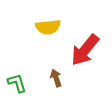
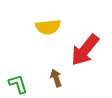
green L-shape: moved 1 px right, 1 px down
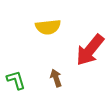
red arrow: moved 5 px right
green L-shape: moved 2 px left, 4 px up
